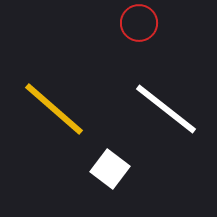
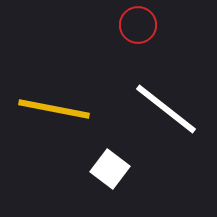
red circle: moved 1 px left, 2 px down
yellow line: rotated 30 degrees counterclockwise
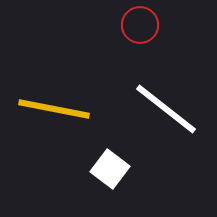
red circle: moved 2 px right
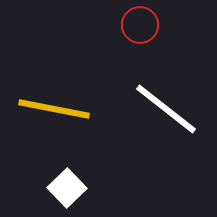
white square: moved 43 px left, 19 px down; rotated 9 degrees clockwise
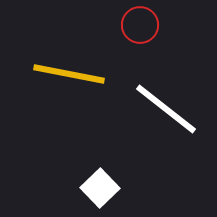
yellow line: moved 15 px right, 35 px up
white square: moved 33 px right
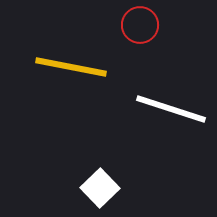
yellow line: moved 2 px right, 7 px up
white line: moved 5 px right; rotated 20 degrees counterclockwise
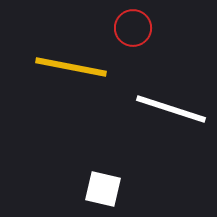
red circle: moved 7 px left, 3 px down
white square: moved 3 px right, 1 px down; rotated 33 degrees counterclockwise
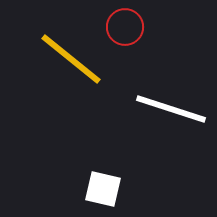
red circle: moved 8 px left, 1 px up
yellow line: moved 8 px up; rotated 28 degrees clockwise
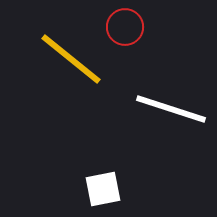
white square: rotated 24 degrees counterclockwise
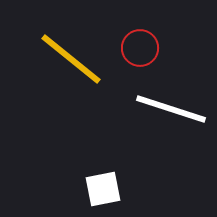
red circle: moved 15 px right, 21 px down
